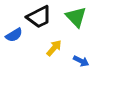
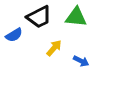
green triangle: rotated 40 degrees counterclockwise
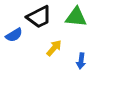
blue arrow: rotated 70 degrees clockwise
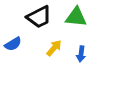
blue semicircle: moved 1 px left, 9 px down
blue arrow: moved 7 px up
